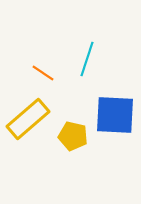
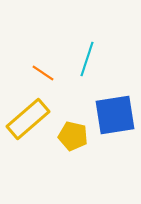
blue square: rotated 12 degrees counterclockwise
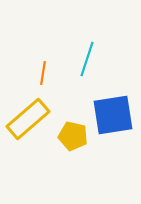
orange line: rotated 65 degrees clockwise
blue square: moved 2 px left
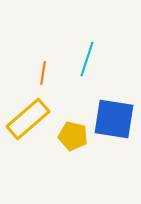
blue square: moved 1 px right, 4 px down; rotated 18 degrees clockwise
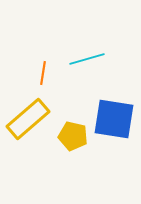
cyan line: rotated 56 degrees clockwise
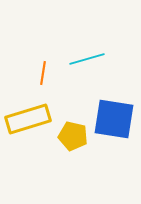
yellow rectangle: rotated 24 degrees clockwise
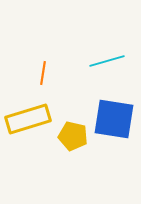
cyan line: moved 20 px right, 2 px down
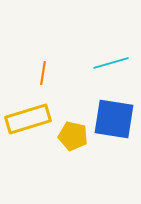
cyan line: moved 4 px right, 2 px down
